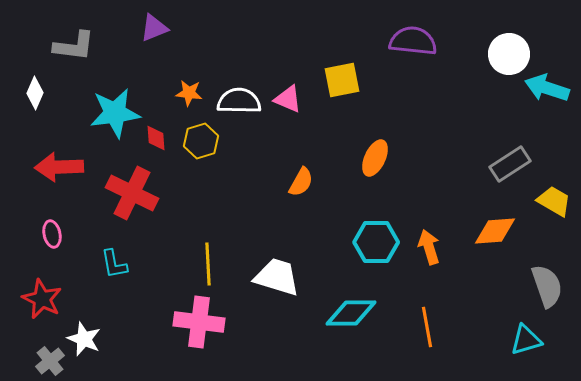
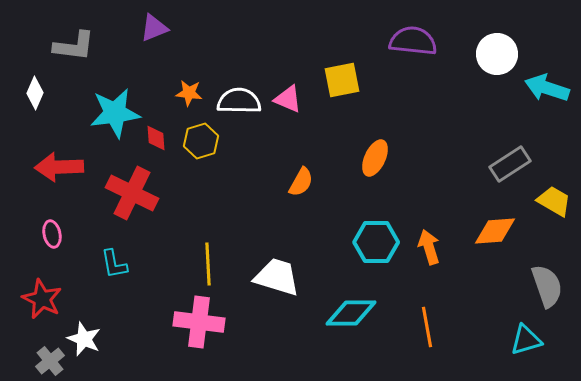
white circle: moved 12 px left
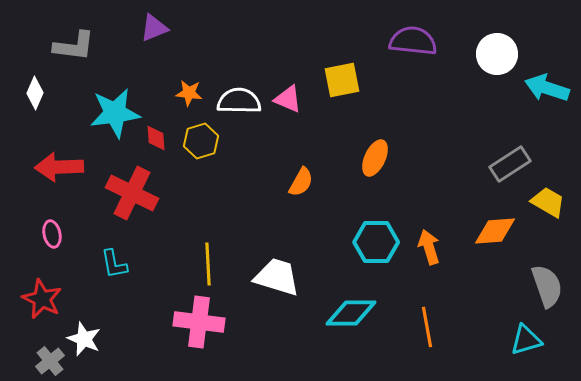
yellow trapezoid: moved 6 px left, 1 px down
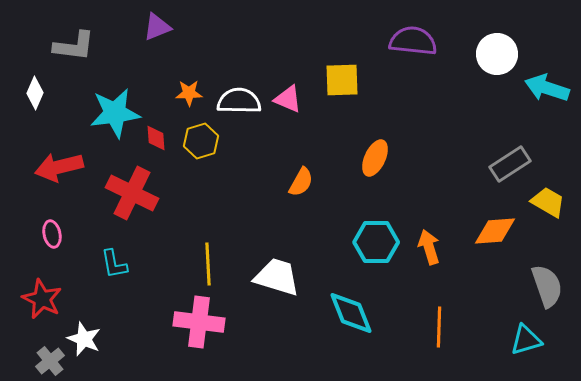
purple triangle: moved 3 px right, 1 px up
yellow square: rotated 9 degrees clockwise
orange star: rotated 8 degrees counterclockwise
red arrow: rotated 12 degrees counterclockwise
cyan diamond: rotated 69 degrees clockwise
orange line: moved 12 px right; rotated 12 degrees clockwise
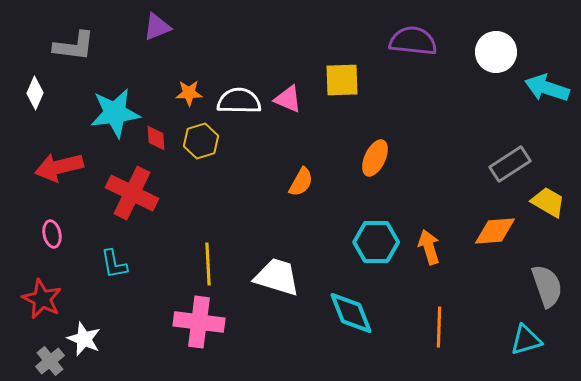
white circle: moved 1 px left, 2 px up
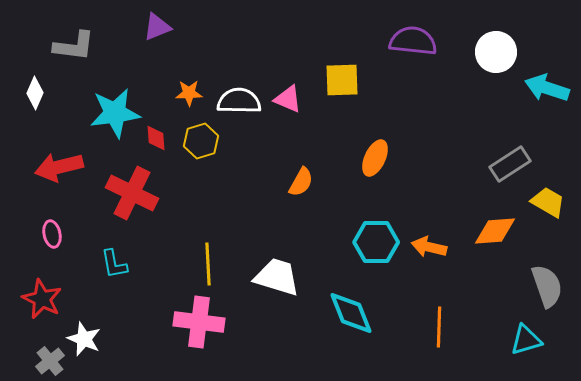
orange arrow: rotated 60 degrees counterclockwise
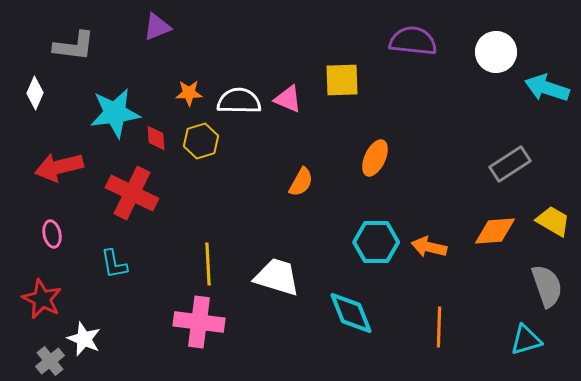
yellow trapezoid: moved 5 px right, 19 px down
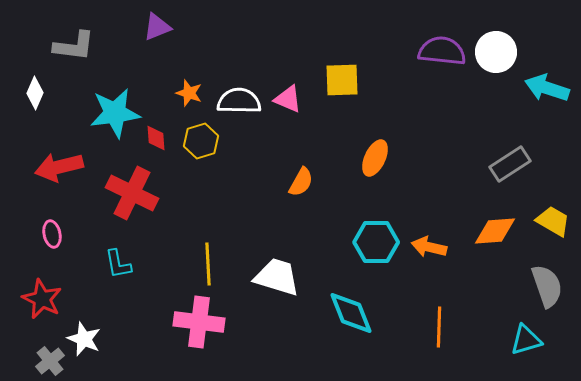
purple semicircle: moved 29 px right, 10 px down
orange star: rotated 20 degrees clockwise
cyan L-shape: moved 4 px right
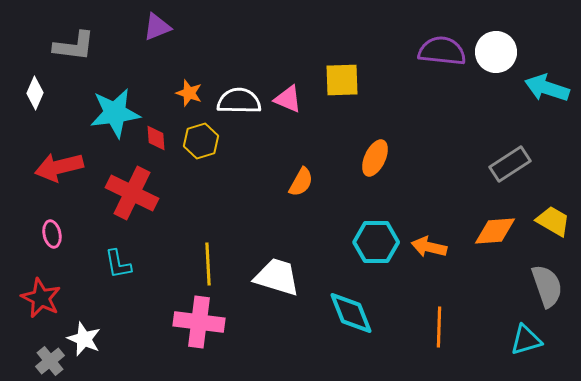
red star: moved 1 px left, 1 px up
